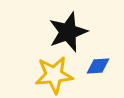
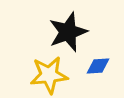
yellow star: moved 5 px left
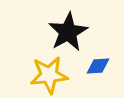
black star: rotated 9 degrees counterclockwise
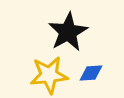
blue diamond: moved 7 px left, 7 px down
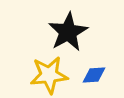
blue diamond: moved 3 px right, 2 px down
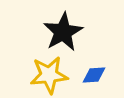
black star: moved 5 px left
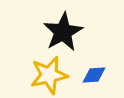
yellow star: rotated 6 degrees counterclockwise
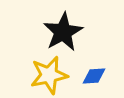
blue diamond: moved 1 px down
